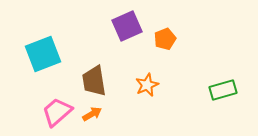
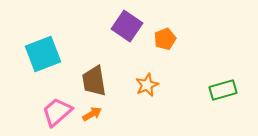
purple square: rotated 32 degrees counterclockwise
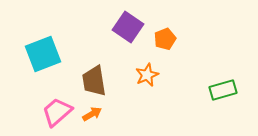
purple square: moved 1 px right, 1 px down
orange star: moved 10 px up
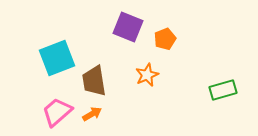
purple square: rotated 12 degrees counterclockwise
cyan square: moved 14 px right, 4 px down
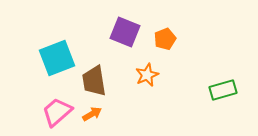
purple square: moved 3 px left, 5 px down
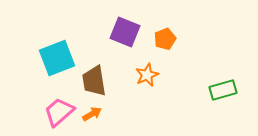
pink trapezoid: moved 2 px right
